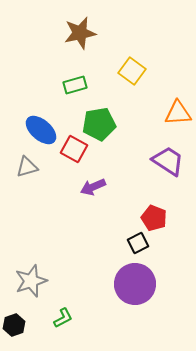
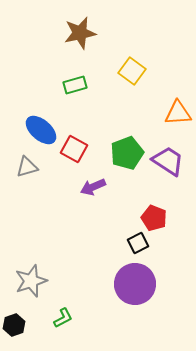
green pentagon: moved 28 px right, 29 px down; rotated 12 degrees counterclockwise
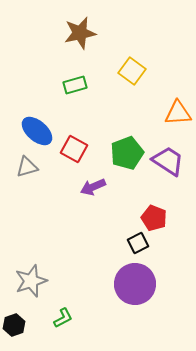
blue ellipse: moved 4 px left, 1 px down
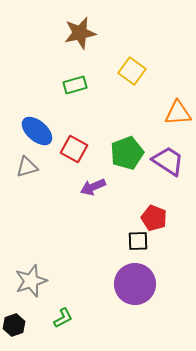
black square: moved 2 px up; rotated 25 degrees clockwise
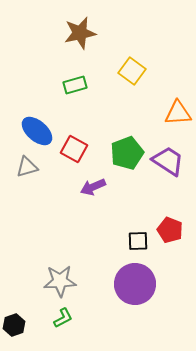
red pentagon: moved 16 px right, 12 px down
gray star: moved 29 px right; rotated 16 degrees clockwise
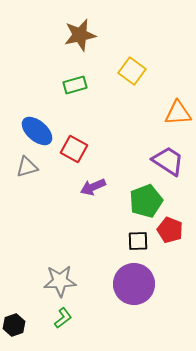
brown star: moved 2 px down
green pentagon: moved 19 px right, 48 px down
purple circle: moved 1 px left
green L-shape: rotated 10 degrees counterclockwise
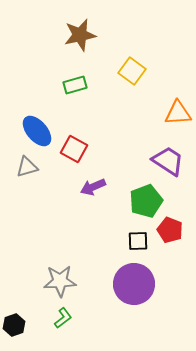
blue ellipse: rotated 8 degrees clockwise
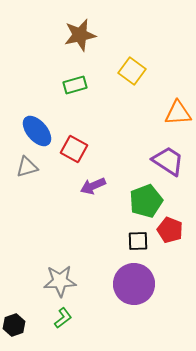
purple arrow: moved 1 px up
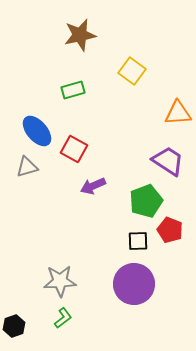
green rectangle: moved 2 px left, 5 px down
black hexagon: moved 1 px down
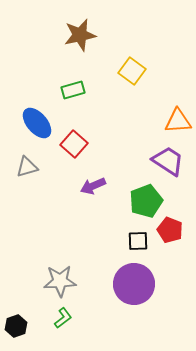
orange triangle: moved 8 px down
blue ellipse: moved 8 px up
red square: moved 5 px up; rotated 12 degrees clockwise
black hexagon: moved 2 px right
